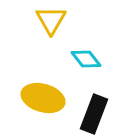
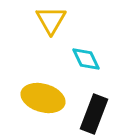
cyan diamond: rotated 12 degrees clockwise
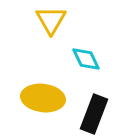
yellow ellipse: rotated 9 degrees counterclockwise
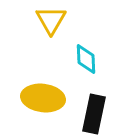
cyan diamond: rotated 24 degrees clockwise
black rectangle: rotated 9 degrees counterclockwise
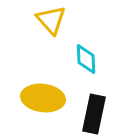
yellow triangle: rotated 12 degrees counterclockwise
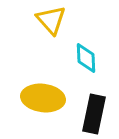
cyan diamond: moved 1 px up
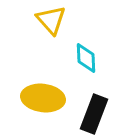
black rectangle: rotated 9 degrees clockwise
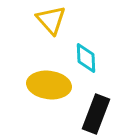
yellow ellipse: moved 6 px right, 13 px up
black rectangle: moved 2 px right
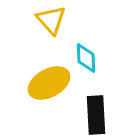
yellow ellipse: moved 2 px up; rotated 36 degrees counterclockwise
black rectangle: moved 1 px down; rotated 24 degrees counterclockwise
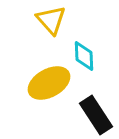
cyan diamond: moved 2 px left, 2 px up
black rectangle: rotated 30 degrees counterclockwise
